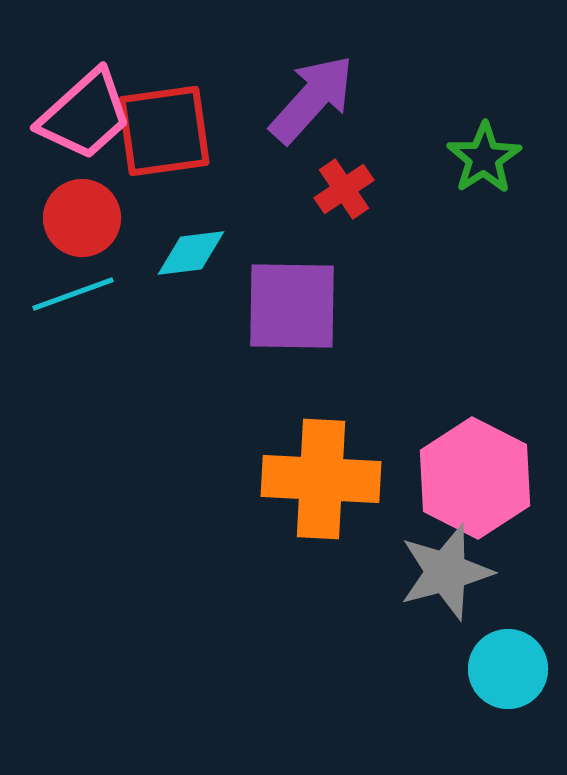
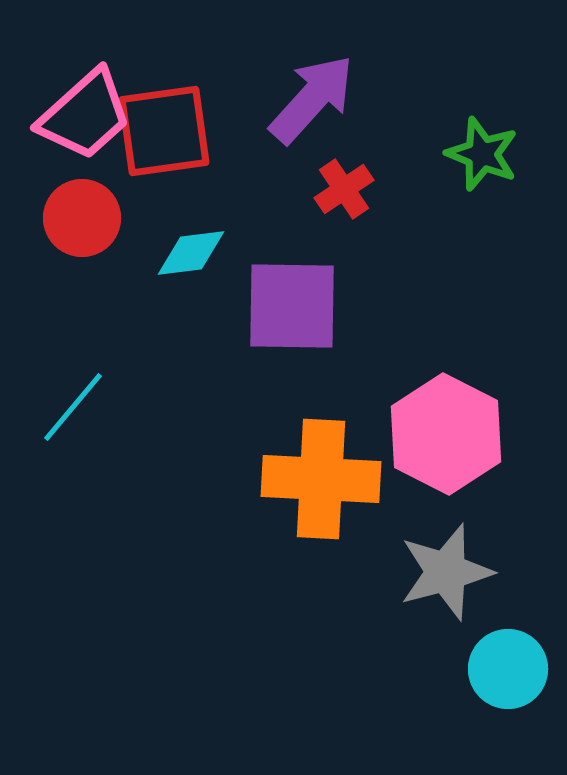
green star: moved 2 px left, 4 px up; rotated 18 degrees counterclockwise
cyan line: moved 113 px down; rotated 30 degrees counterclockwise
pink hexagon: moved 29 px left, 44 px up
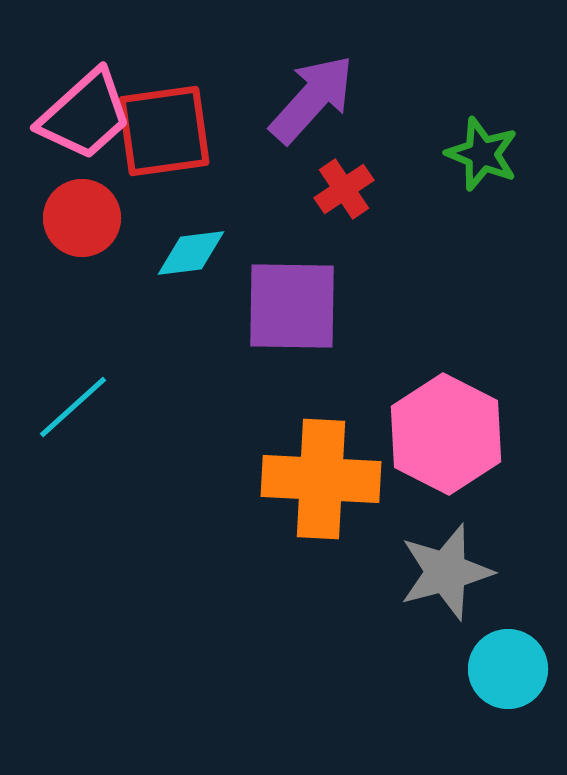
cyan line: rotated 8 degrees clockwise
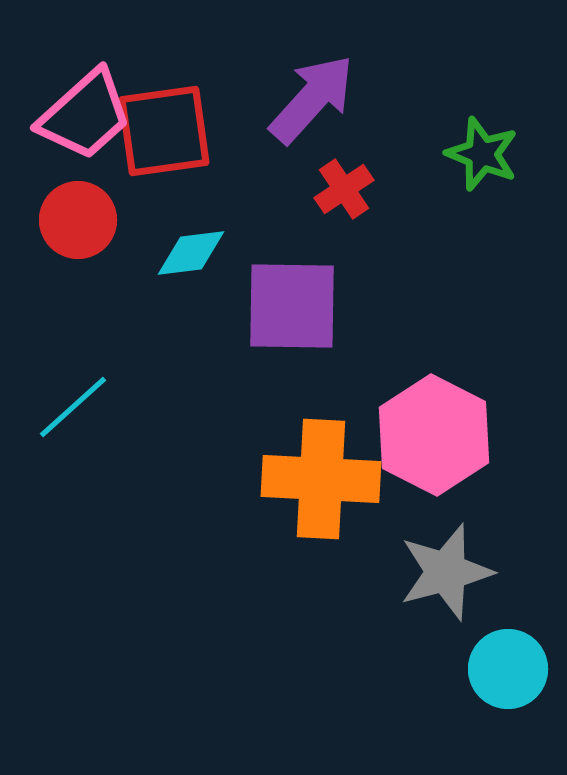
red circle: moved 4 px left, 2 px down
pink hexagon: moved 12 px left, 1 px down
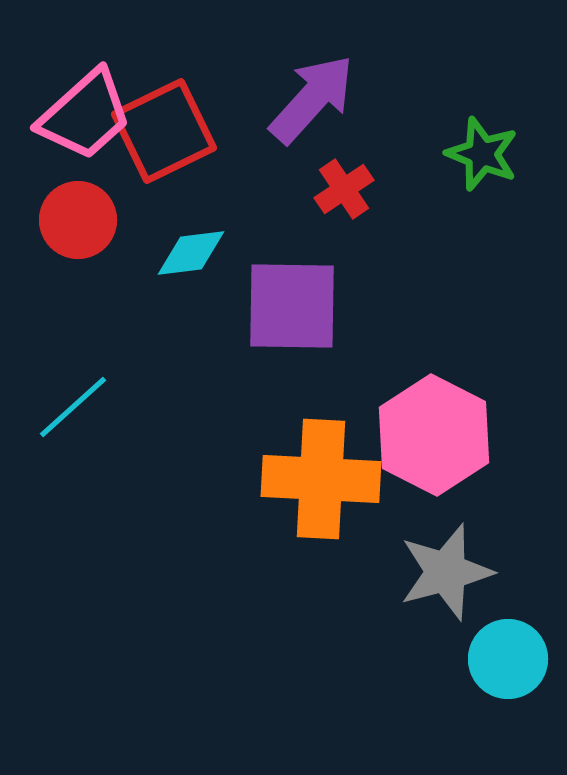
red square: rotated 18 degrees counterclockwise
cyan circle: moved 10 px up
